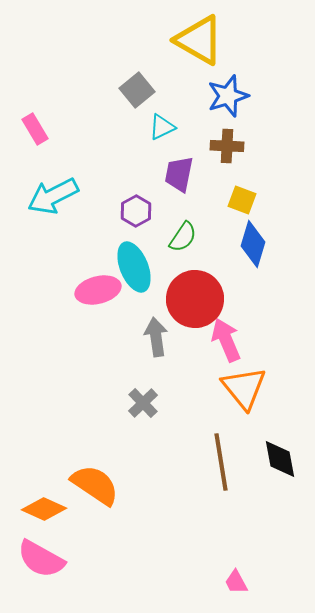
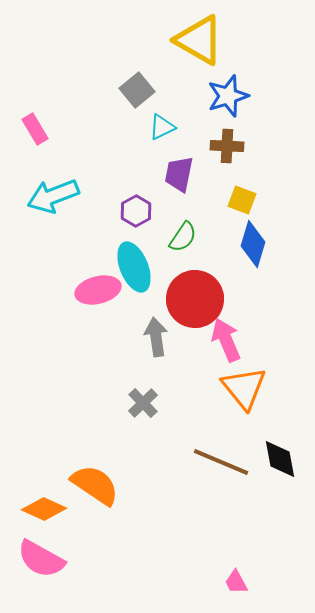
cyan arrow: rotated 6 degrees clockwise
brown line: rotated 58 degrees counterclockwise
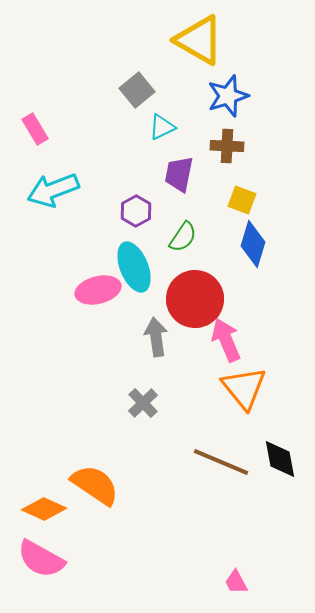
cyan arrow: moved 6 px up
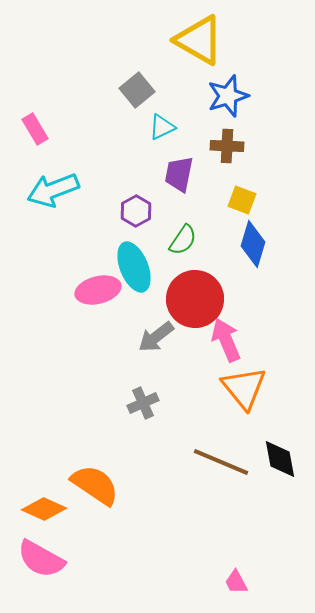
green semicircle: moved 3 px down
gray arrow: rotated 120 degrees counterclockwise
gray cross: rotated 20 degrees clockwise
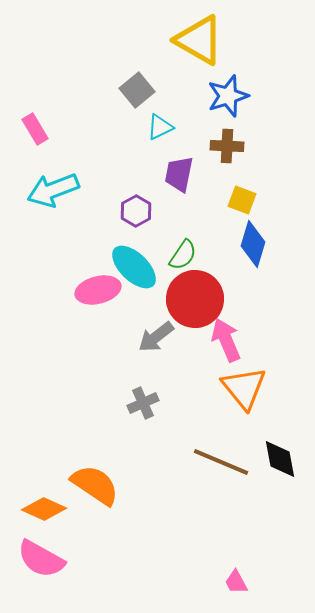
cyan triangle: moved 2 px left
green semicircle: moved 15 px down
cyan ellipse: rotated 24 degrees counterclockwise
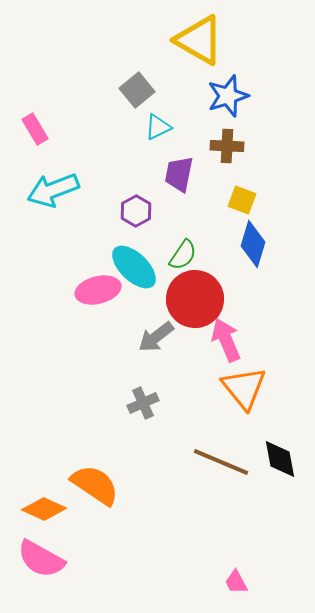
cyan triangle: moved 2 px left
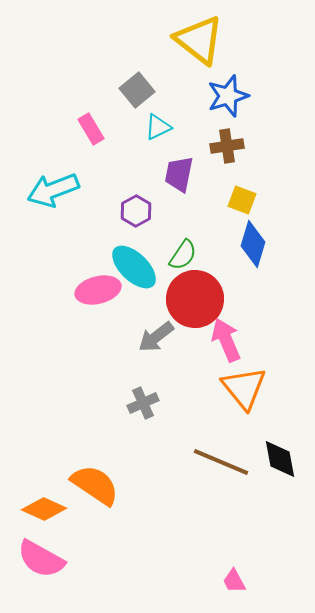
yellow triangle: rotated 8 degrees clockwise
pink rectangle: moved 56 px right
brown cross: rotated 12 degrees counterclockwise
pink trapezoid: moved 2 px left, 1 px up
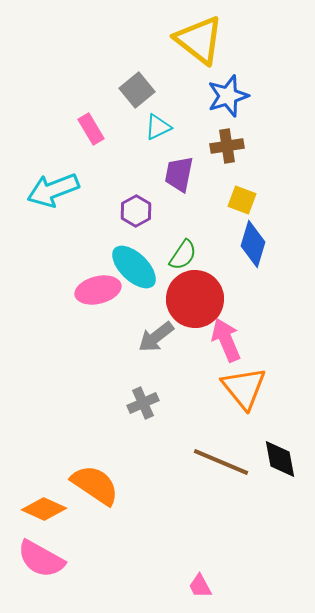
pink trapezoid: moved 34 px left, 5 px down
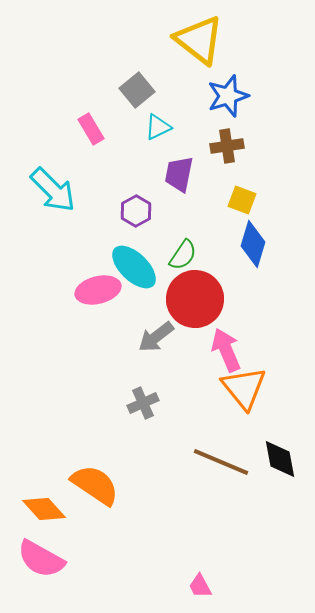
cyan arrow: rotated 114 degrees counterclockwise
pink arrow: moved 10 px down
orange diamond: rotated 24 degrees clockwise
